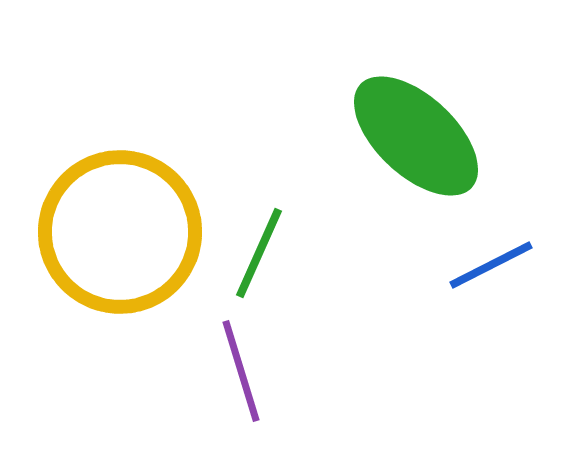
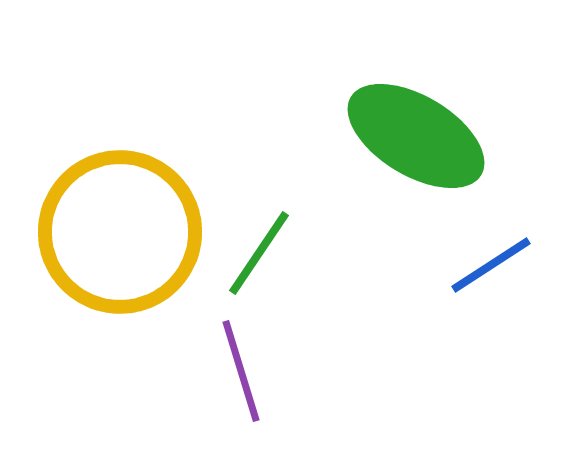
green ellipse: rotated 12 degrees counterclockwise
green line: rotated 10 degrees clockwise
blue line: rotated 6 degrees counterclockwise
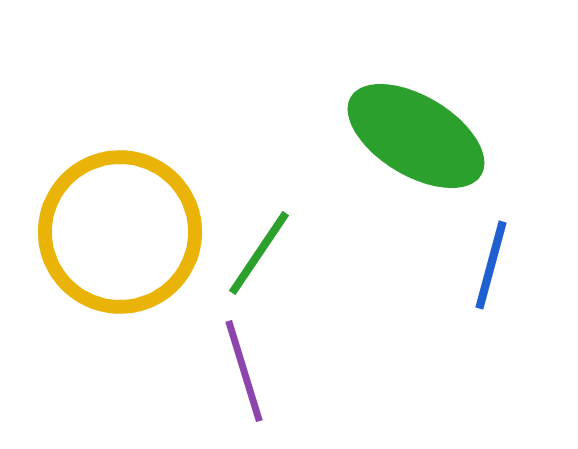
blue line: rotated 42 degrees counterclockwise
purple line: moved 3 px right
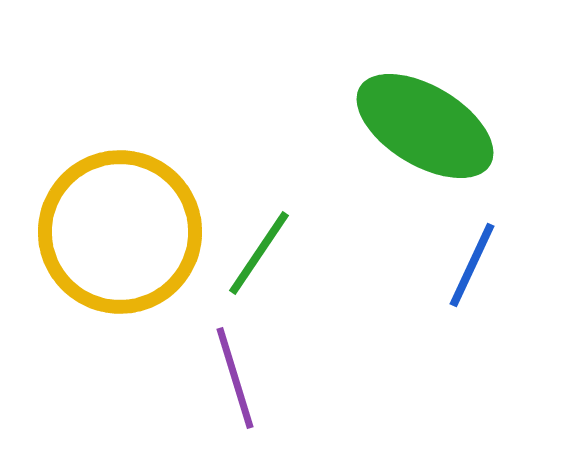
green ellipse: moved 9 px right, 10 px up
blue line: moved 19 px left; rotated 10 degrees clockwise
purple line: moved 9 px left, 7 px down
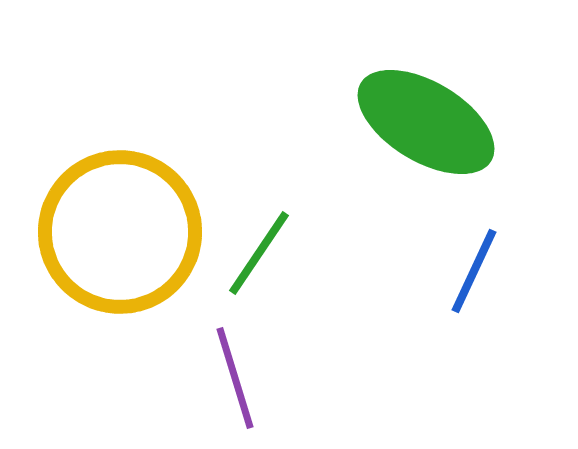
green ellipse: moved 1 px right, 4 px up
blue line: moved 2 px right, 6 px down
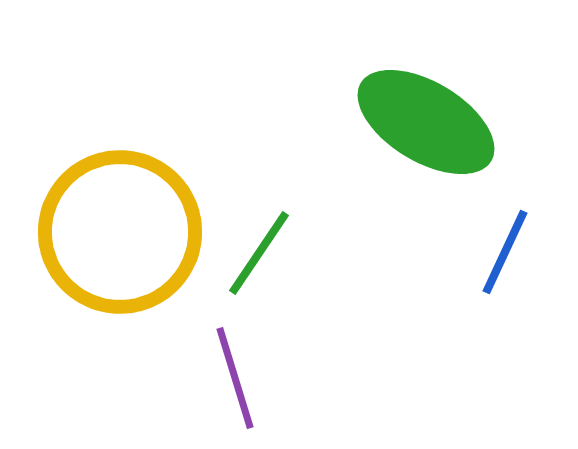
blue line: moved 31 px right, 19 px up
